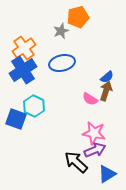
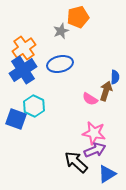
blue ellipse: moved 2 px left, 1 px down
blue semicircle: moved 8 px right; rotated 48 degrees counterclockwise
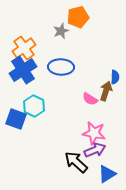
blue ellipse: moved 1 px right, 3 px down; rotated 15 degrees clockwise
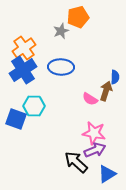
cyan hexagon: rotated 25 degrees counterclockwise
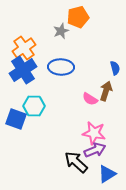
blue semicircle: moved 9 px up; rotated 16 degrees counterclockwise
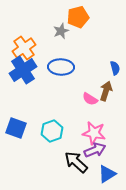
cyan hexagon: moved 18 px right, 25 px down; rotated 20 degrees counterclockwise
blue square: moved 9 px down
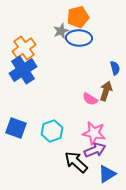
blue ellipse: moved 18 px right, 29 px up
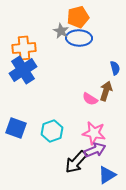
gray star: rotated 21 degrees counterclockwise
orange cross: rotated 30 degrees clockwise
black arrow: rotated 90 degrees counterclockwise
blue triangle: moved 1 px down
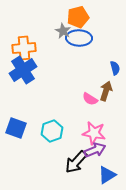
gray star: moved 2 px right
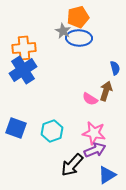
black arrow: moved 4 px left, 3 px down
